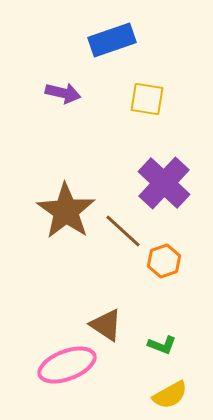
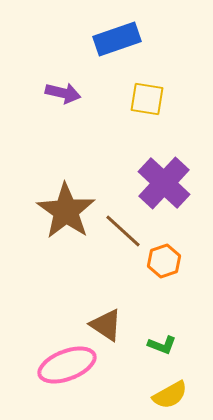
blue rectangle: moved 5 px right, 1 px up
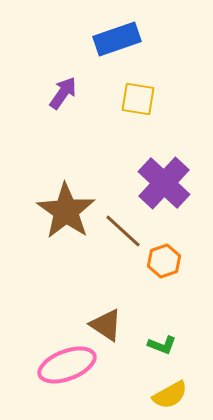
purple arrow: rotated 68 degrees counterclockwise
yellow square: moved 9 px left
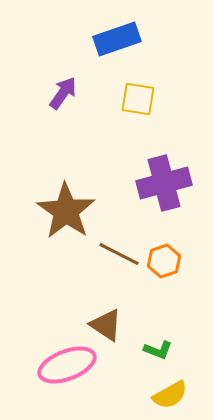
purple cross: rotated 32 degrees clockwise
brown line: moved 4 px left, 23 px down; rotated 15 degrees counterclockwise
green L-shape: moved 4 px left, 5 px down
